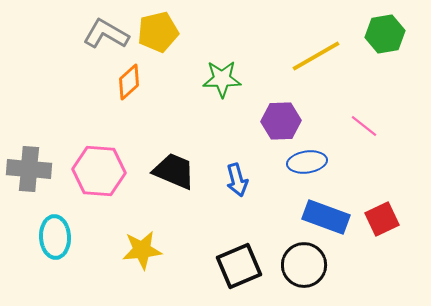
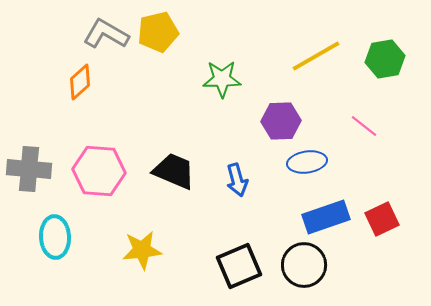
green hexagon: moved 25 px down
orange diamond: moved 49 px left
blue rectangle: rotated 39 degrees counterclockwise
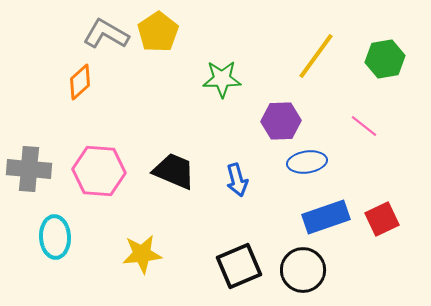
yellow pentagon: rotated 21 degrees counterclockwise
yellow line: rotated 24 degrees counterclockwise
yellow star: moved 4 px down
black circle: moved 1 px left, 5 px down
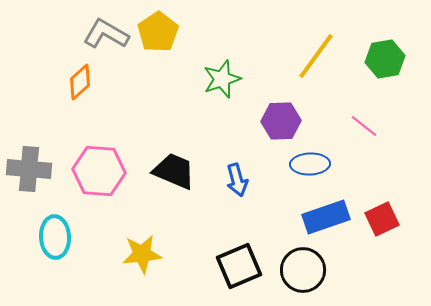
green star: rotated 18 degrees counterclockwise
blue ellipse: moved 3 px right, 2 px down; rotated 6 degrees clockwise
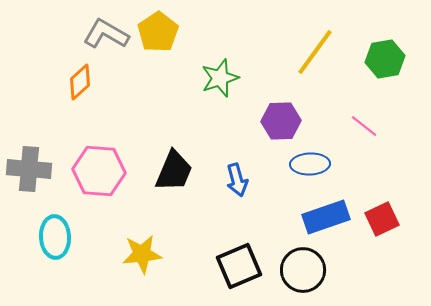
yellow line: moved 1 px left, 4 px up
green star: moved 2 px left, 1 px up
black trapezoid: rotated 90 degrees clockwise
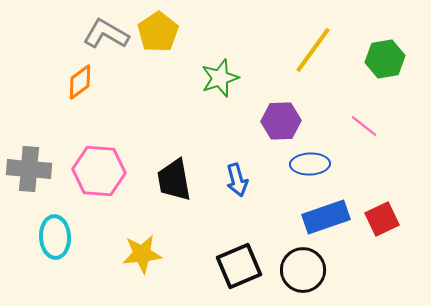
yellow line: moved 2 px left, 2 px up
orange diamond: rotated 6 degrees clockwise
black trapezoid: moved 9 px down; rotated 147 degrees clockwise
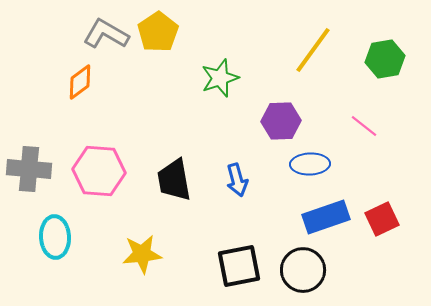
black square: rotated 12 degrees clockwise
